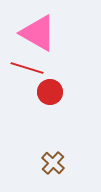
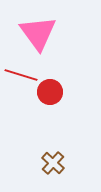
pink triangle: rotated 24 degrees clockwise
red line: moved 6 px left, 7 px down
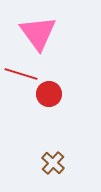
red line: moved 1 px up
red circle: moved 1 px left, 2 px down
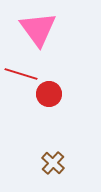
pink triangle: moved 4 px up
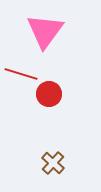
pink triangle: moved 7 px right, 2 px down; rotated 12 degrees clockwise
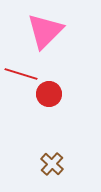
pink triangle: rotated 9 degrees clockwise
brown cross: moved 1 px left, 1 px down
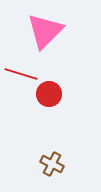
brown cross: rotated 15 degrees counterclockwise
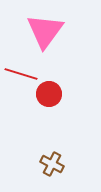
pink triangle: rotated 9 degrees counterclockwise
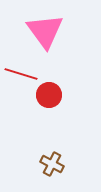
pink triangle: rotated 12 degrees counterclockwise
red circle: moved 1 px down
